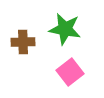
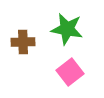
green star: moved 2 px right
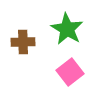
green star: rotated 20 degrees clockwise
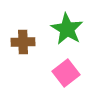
pink square: moved 4 px left, 1 px down
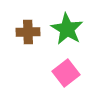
brown cross: moved 5 px right, 10 px up
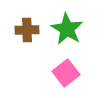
brown cross: moved 1 px left, 2 px up
